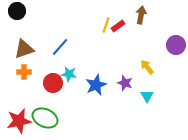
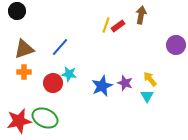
yellow arrow: moved 3 px right, 12 px down
blue star: moved 6 px right, 1 px down
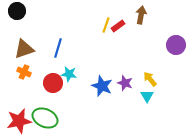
blue line: moved 2 px left, 1 px down; rotated 24 degrees counterclockwise
orange cross: rotated 24 degrees clockwise
blue star: rotated 25 degrees counterclockwise
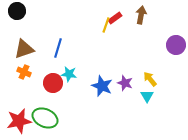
red rectangle: moved 3 px left, 8 px up
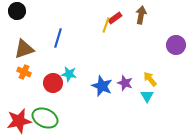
blue line: moved 10 px up
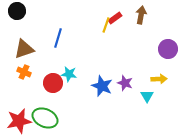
purple circle: moved 8 px left, 4 px down
yellow arrow: moved 9 px right; rotated 126 degrees clockwise
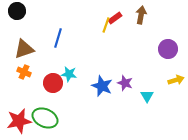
yellow arrow: moved 17 px right, 1 px down; rotated 14 degrees counterclockwise
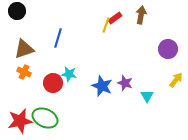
yellow arrow: rotated 35 degrees counterclockwise
red star: moved 1 px right
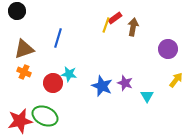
brown arrow: moved 8 px left, 12 px down
green ellipse: moved 2 px up
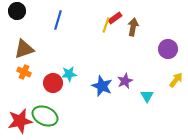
blue line: moved 18 px up
cyan star: rotated 14 degrees counterclockwise
purple star: moved 2 px up; rotated 28 degrees clockwise
